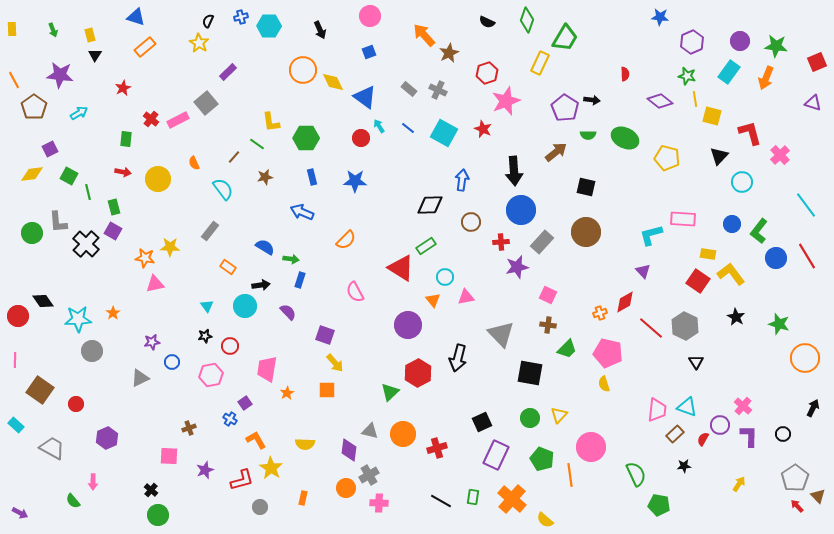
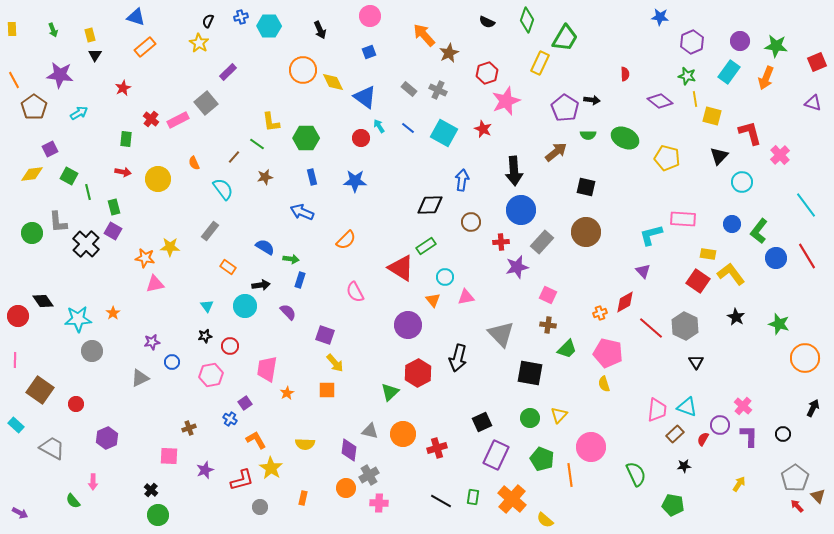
green pentagon at (659, 505): moved 14 px right
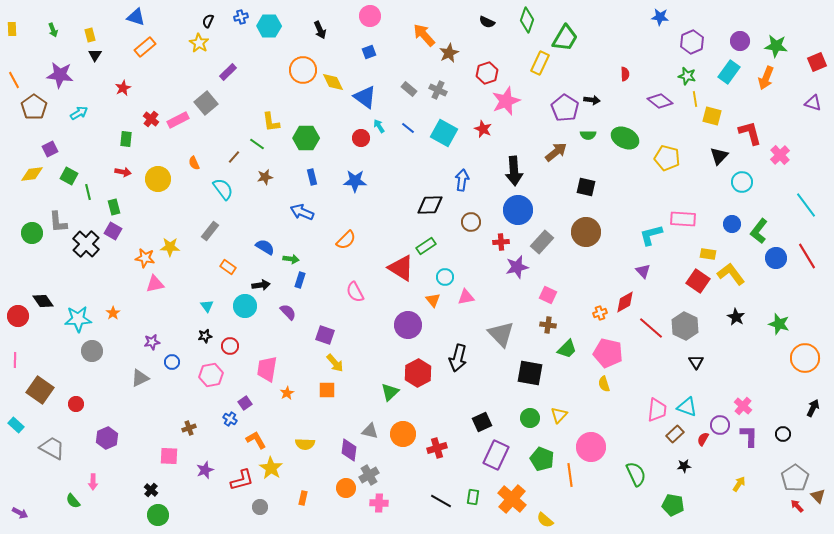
blue circle at (521, 210): moved 3 px left
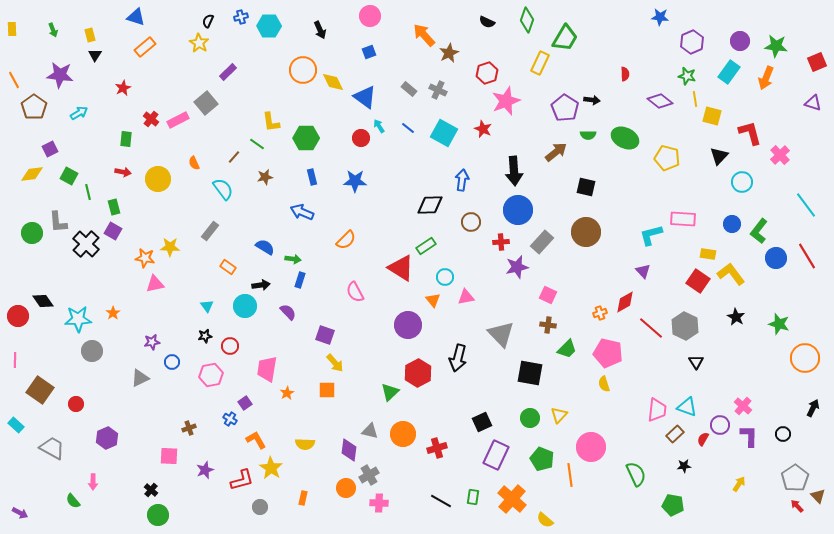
green arrow at (291, 259): moved 2 px right
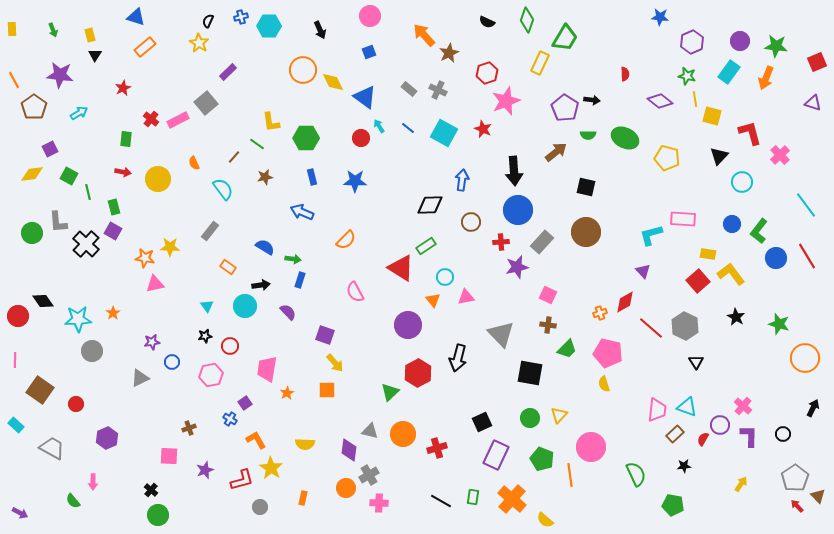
red square at (698, 281): rotated 15 degrees clockwise
yellow arrow at (739, 484): moved 2 px right
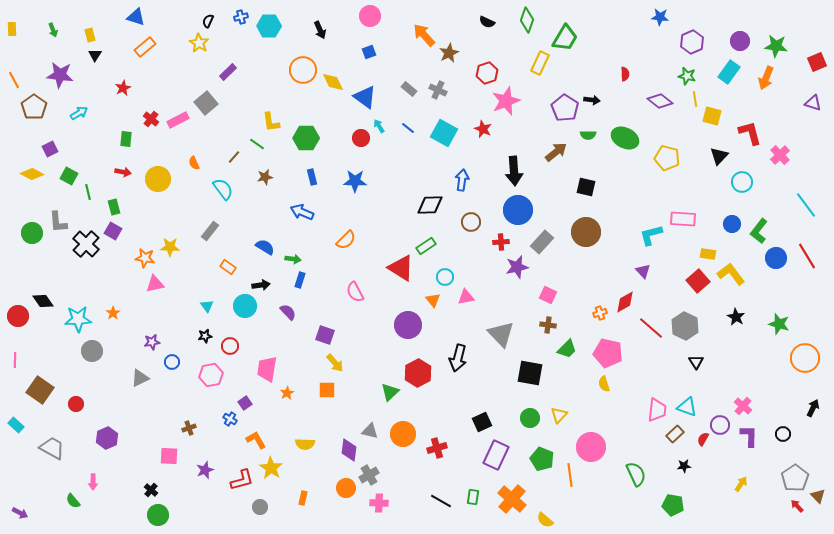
yellow diamond at (32, 174): rotated 35 degrees clockwise
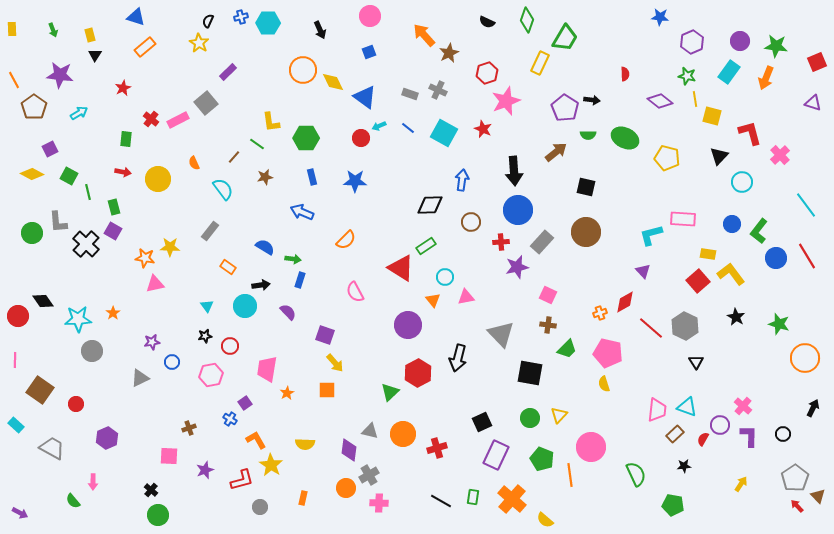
cyan hexagon at (269, 26): moved 1 px left, 3 px up
gray rectangle at (409, 89): moved 1 px right, 5 px down; rotated 21 degrees counterclockwise
cyan arrow at (379, 126): rotated 80 degrees counterclockwise
yellow star at (271, 468): moved 3 px up
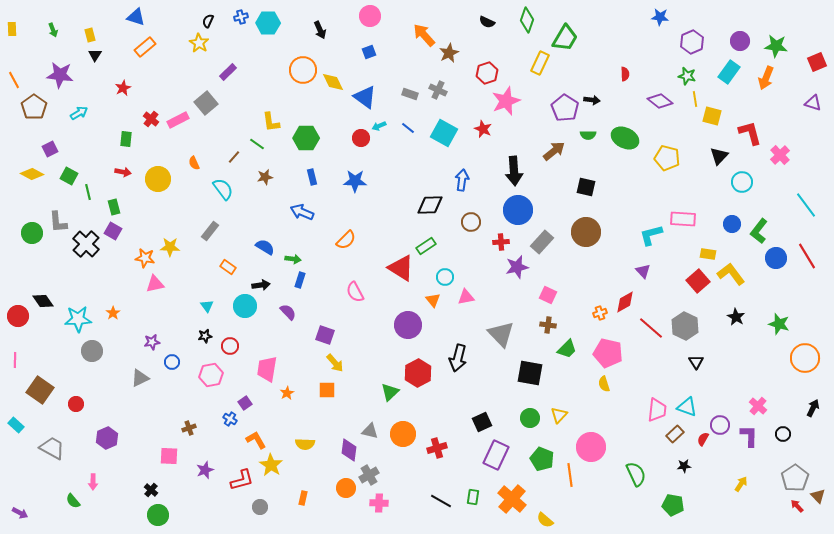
brown arrow at (556, 152): moved 2 px left, 1 px up
pink cross at (743, 406): moved 15 px right
